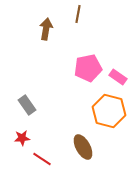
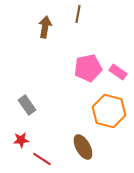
brown arrow: moved 1 px left, 2 px up
pink rectangle: moved 5 px up
red star: moved 1 px left, 2 px down
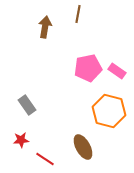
pink rectangle: moved 1 px left, 1 px up
red line: moved 3 px right
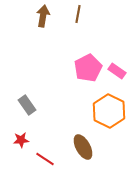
brown arrow: moved 2 px left, 11 px up
pink pentagon: rotated 16 degrees counterclockwise
orange hexagon: rotated 12 degrees clockwise
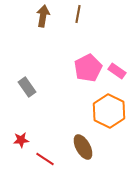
gray rectangle: moved 18 px up
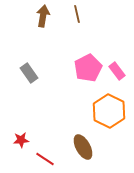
brown line: moved 1 px left; rotated 24 degrees counterclockwise
pink rectangle: rotated 18 degrees clockwise
gray rectangle: moved 2 px right, 14 px up
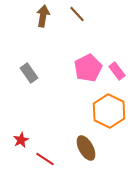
brown line: rotated 30 degrees counterclockwise
red star: rotated 21 degrees counterclockwise
brown ellipse: moved 3 px right, 1 px down
